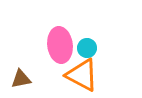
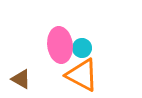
cyan circle: moved 5 px left
brown triangle: rotated 40 degrees clockwise
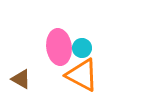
pink ellipse: moved 1 px left, 2 px down
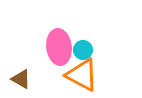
cyan circle: moved 1 px right, 2 px down
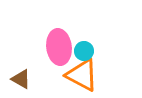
cyan circle: moved 1 px right, 1 px down
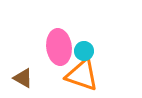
orange triangle: rotated 9 degrees counterclockwise
brown triangle: moved 2 px right, 1 px up
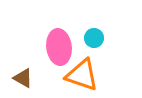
cyan circle: moved 10 px right, 13 px up
